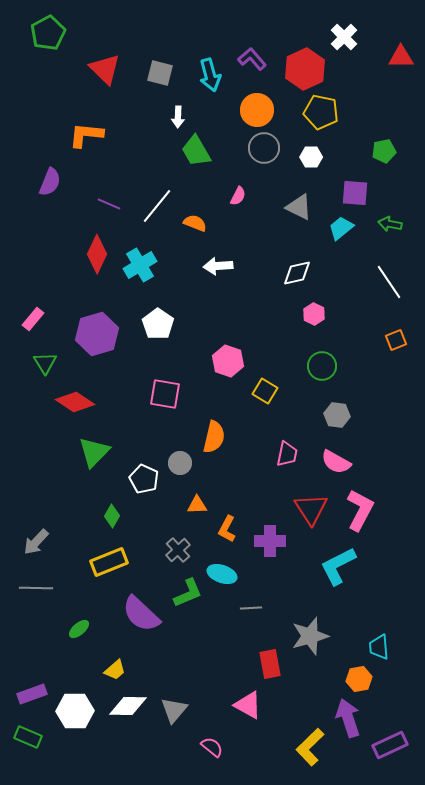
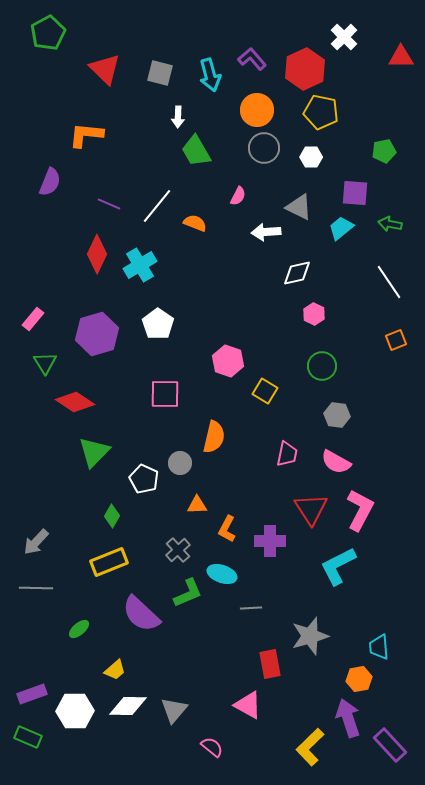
white arrow at (218, 266): moved 48 px right, 34 px up
pink square at (165, 394): rotated 8 degrees counterclockwise
purple rectangle at (390, 745): rotated 72 degrees clockwise
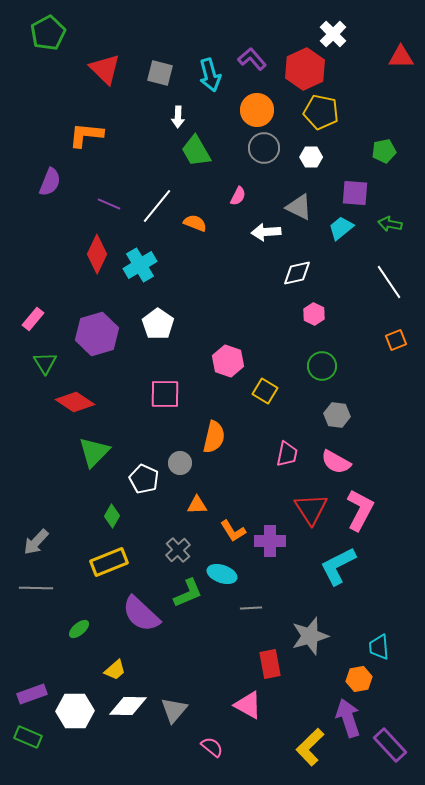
white cross at (344, 37): moved 11 px left, 3 px up
orange L-shape at (227, 529): moved 6 px right, 2 px down; rotated 60 degrees counterclockwise
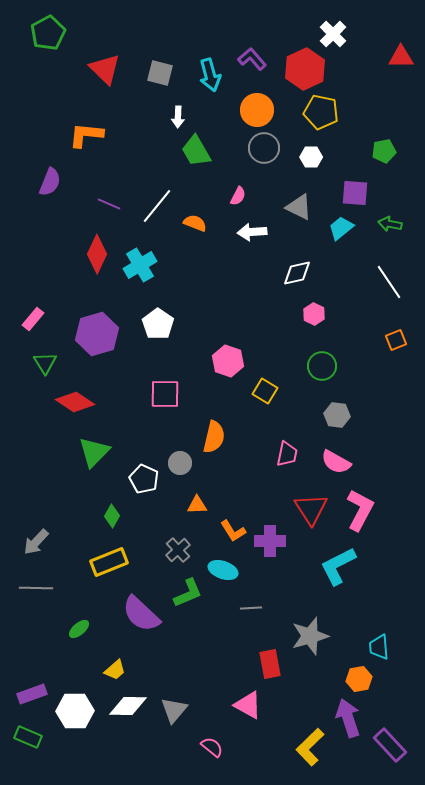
white arrow at (266, 232): moved 14 px left
cyan ellipse at (222, 574): moved 1 px right, 4 px up
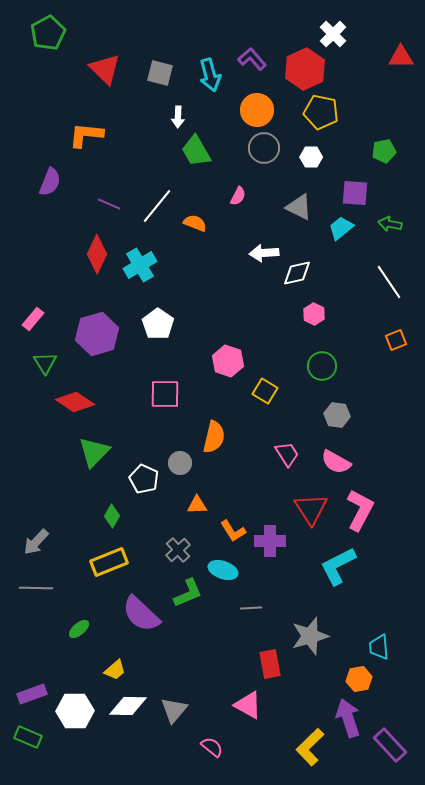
white arrow at (252, 232): moved 12 px right, 21 px down
pink trapezoid at (287, 454): rotated 44 degrees counterclockwise
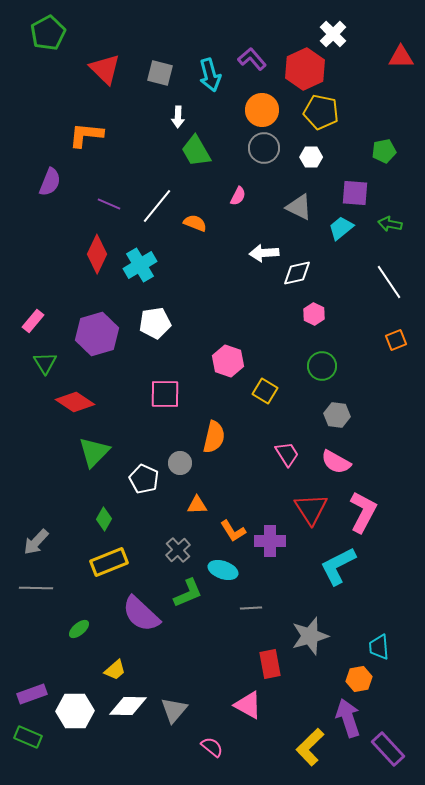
orange circle at (257, 110): moved 5 px right
pink rectangle at (33, 319): moved 2 px down
white pentagon at (158, 324): moved 3 px left, 1 px up; rotated 28 degrees clockwise
pink L-shape at (360, 510): moved 3 px right, 2 px down
green diamond at (112, 516): moved 8 px left, 3 px down
purple rectangle at (390, 745): moved 2 px left, 4 px down
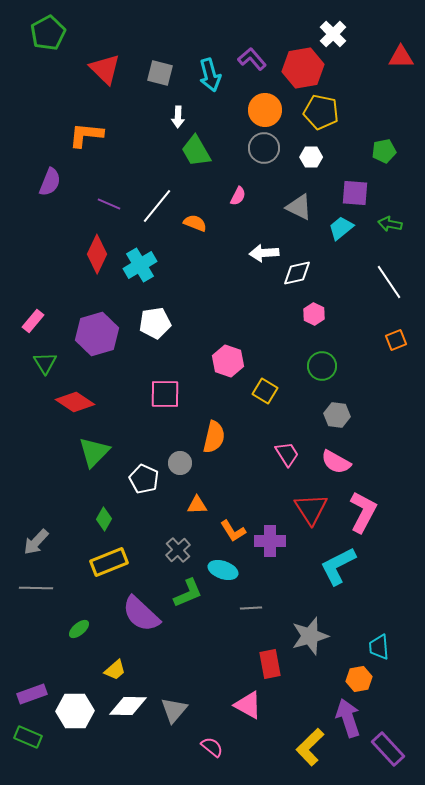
red hexagon at (305, 69): moved 2 px left, 1 px up; rotated 15 degrees clockwise
orange circle at (262, 110): moved 3 px right
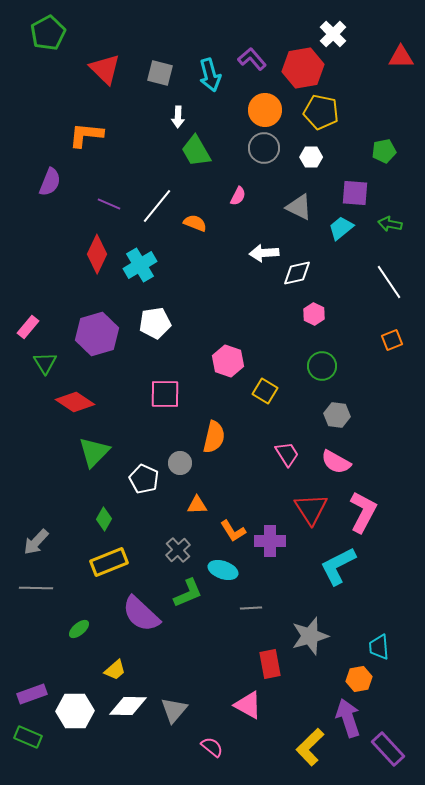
pink rectangle at (33, 321): moved 5 px left, 6 px down
orange square at (396, 340): moved 4 px left
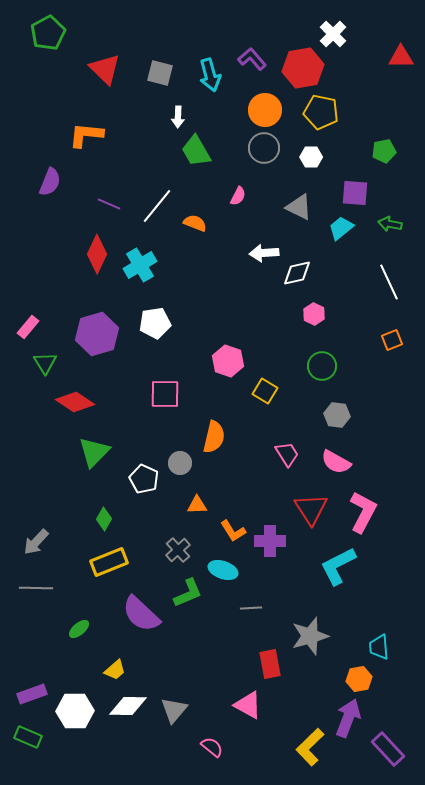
white line at (389, 282): rotated 9 degrees clockwise
purple arrow at (348, 718): rotated 39 degrees clockwise
